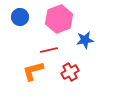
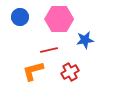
pink hexagon: rotated 20 degrees clockwise
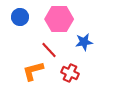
blue star: moved 1 px left, 2 px down
red line: rotated 60 degrees clockwise
red cross: moved 1 px down; rotated 36 degrees counterclockwise
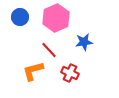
pink hexagon: moved 3 px left, 1 px up; rotated 24 degrees counterclockwise
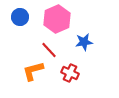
pink hexagon: moved 1 px right, 1 px down
